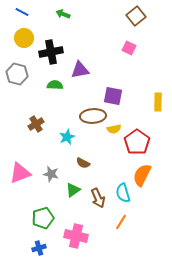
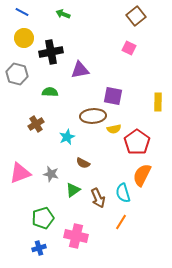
green semicircle: moved 5 px left, 7 px down
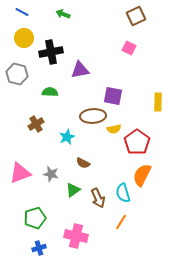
brown square: rotated 12 degrees clockwise
green pentagon: moved 8 px left
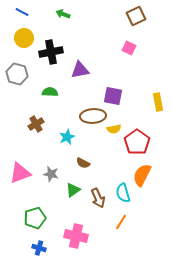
yellow rectangle: rotated 12 degrees counterclockwise
blue cross: rotated 32 degrees clockwise
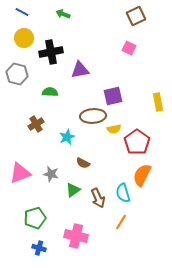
purple square: rotated 24 degrees counterclockwise
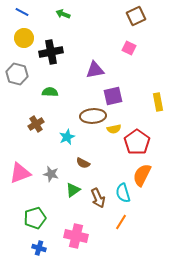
purple triangle: moved 15 px right
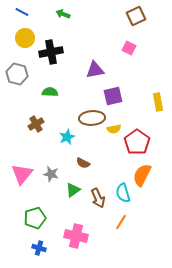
yellow circle: moved 1 px right
brown ellipse: moved 1 px left, 2 px down
pink triangle: moved 2 px right, 1 px down; rotated 30 degrees counterclockwise
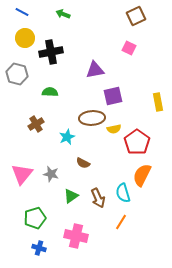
green triangle: moved 2 px left, 6 px down
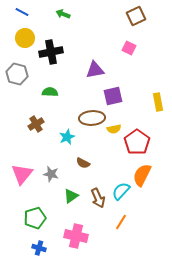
cyan semicircle: moved 2 px left, 2 px up; rotated 60 degrees clockwise
